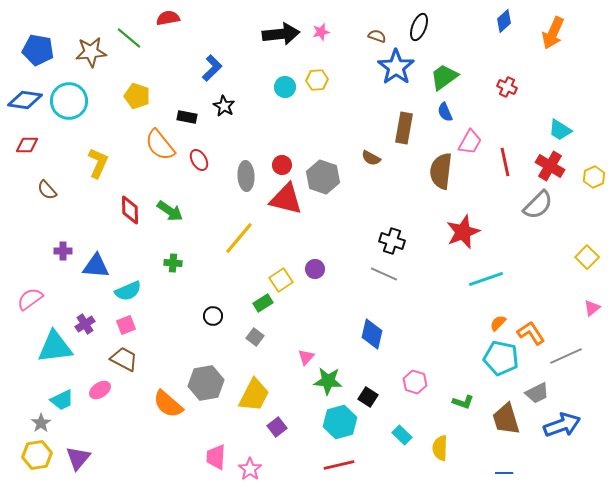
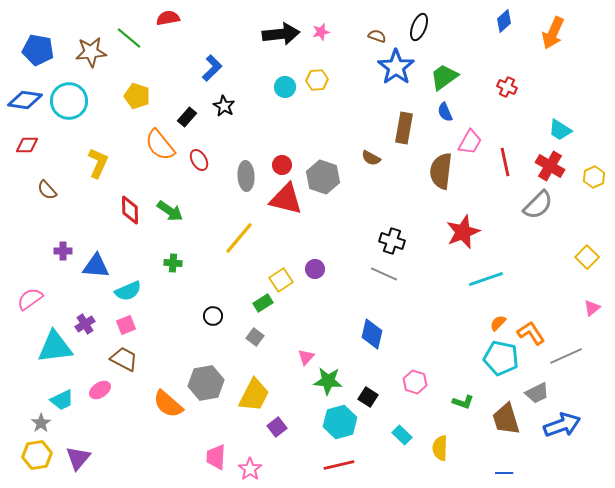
black rectangle at (187, 117): rotated 60 degrees counterclockwise
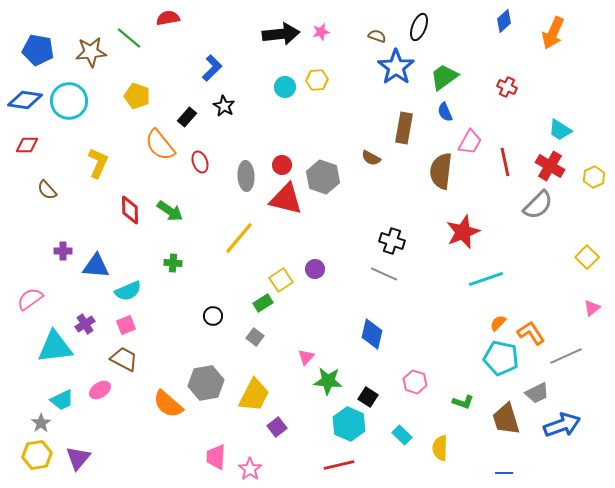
red ellipse at (199, 160): moved 1 px right, 2 px down; rotated 10 degrees clockwise
cyan hexagon at (340, 422): moved 9 px right, 2 px down; rotated 20 degrees counterclockwise
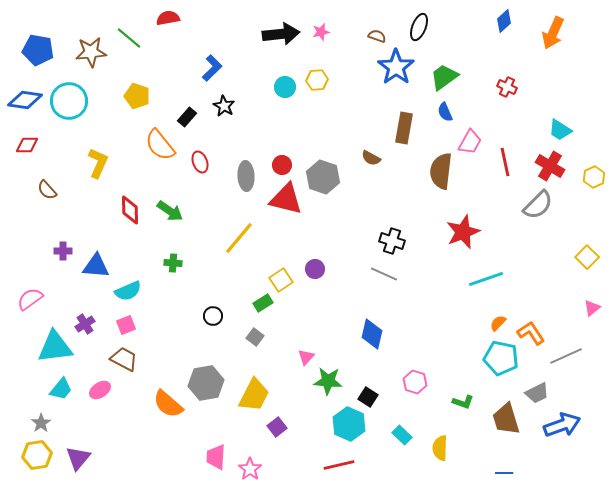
cyan trapezoid at (62, 400): moved 1 px left, 11 px up; rotated 25 degrees counterclockwise
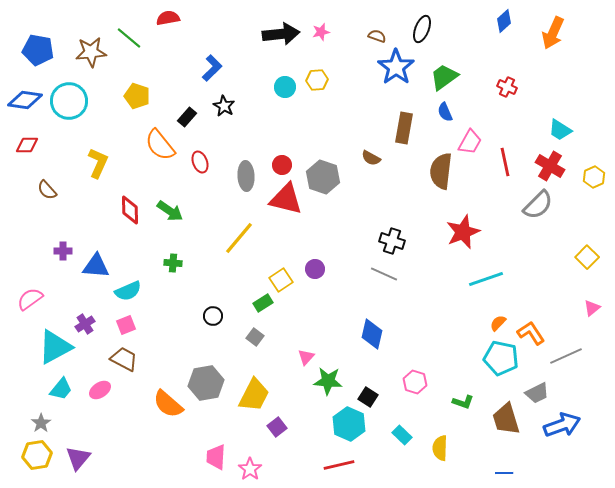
black ellipse at (419, 27): moved 3 px right, 2 px down
cyan triangle at (55, 347): rotated 21 degrees counterclockwise
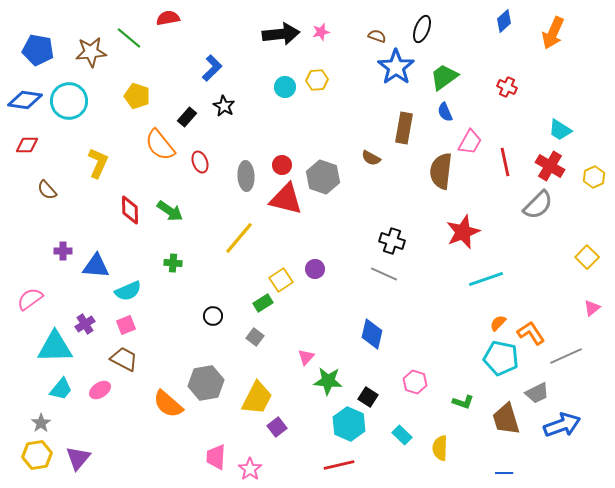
cyan triangle at (55, 347): rotated 27 degrees clockwise
yellow trapezoid at (254, 395): moved 3 px right, 3 px down
